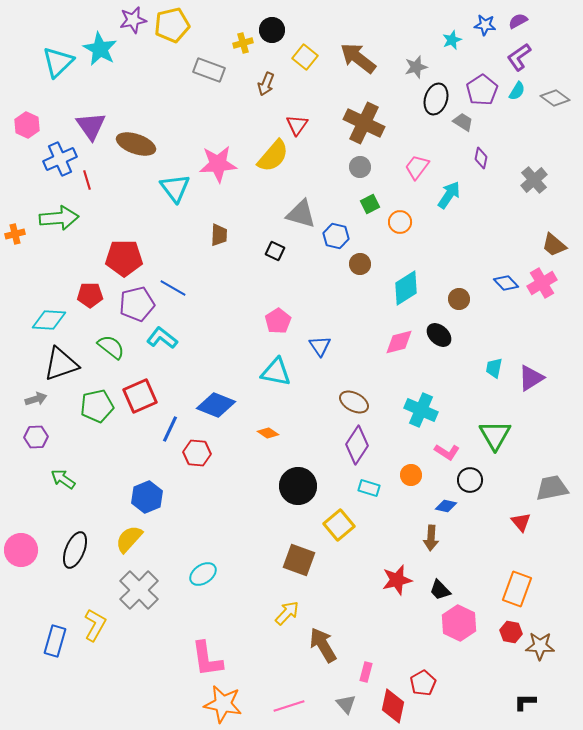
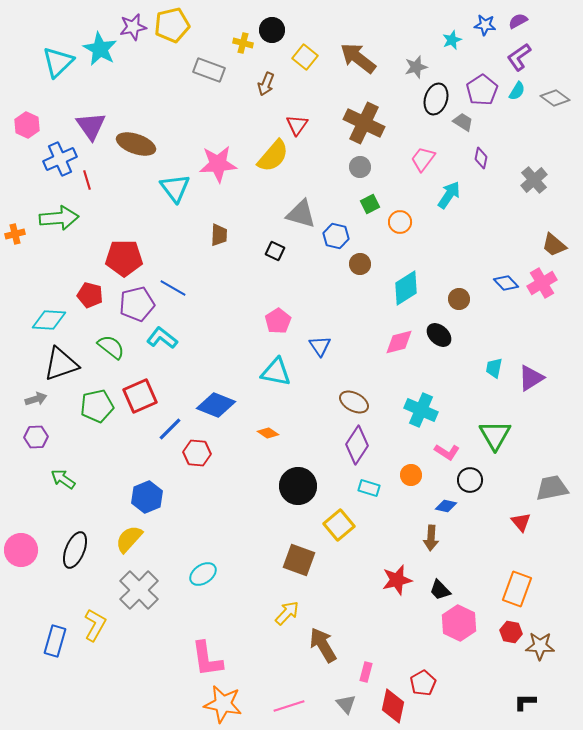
purple star at (133, 20): moved 7 px down
yellow cross at (243, 43): rotated 30 degrees clockwise
pink trapezoid at (417, 167): moved 6 px right, 8 px up
red pentagon at (90, 295): rotated 15 degrees clockwise
blue line at (170, 429): rotated 20 degrees clockwise
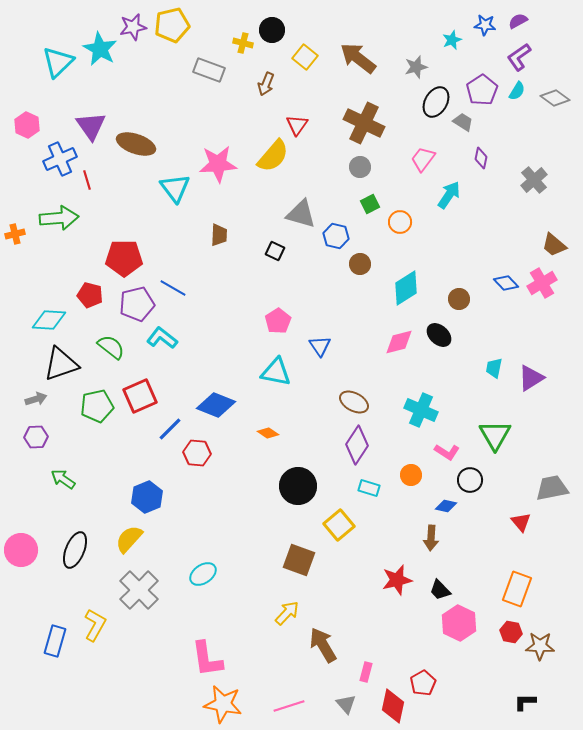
black ellipse at (436, 99): moved 3 px down; rotated 12 degrees clockwise
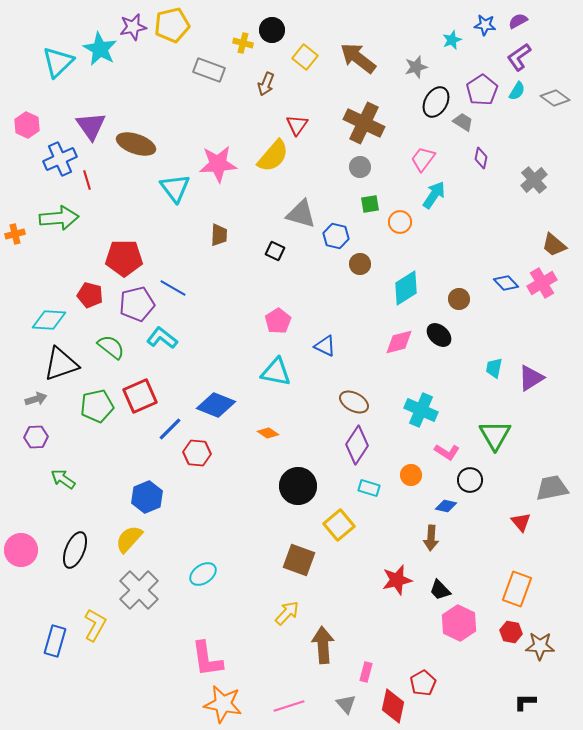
cyan arrow at (449, 195): moved 15 px left
green square at (370, 204): rotated 18 degrees clockwise
blue triangle at (320, 346): moved 5 px right; rotated 30 degrees counterclockwise
brown arrow at (323, 645): rotated 27 degrees clockwise
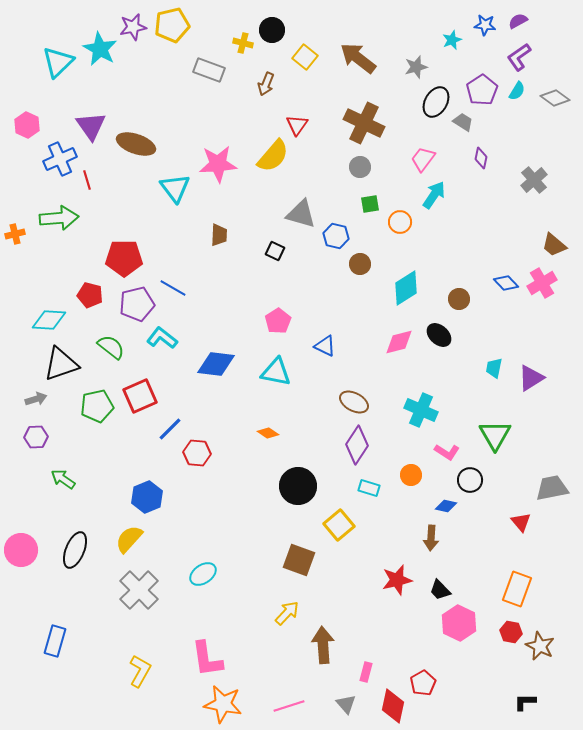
blue diamond at (216, 405): moved 41 px up; rotated 15 degrees counterclockwise
yellow L-shape at (95, 625): moved 45 px right, 46 px down
brown star at (540, 646): rotated 24 degrees clockwise
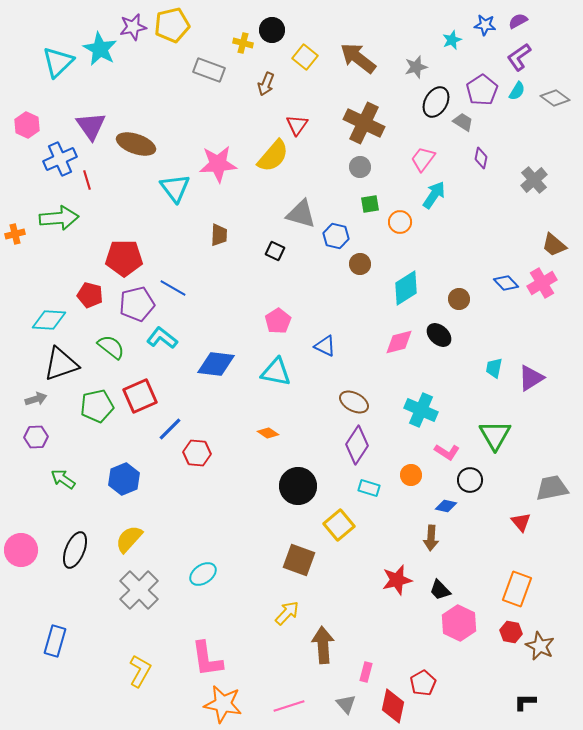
blue hexagon at (147, 497): moved 23 px left, 18 px up
